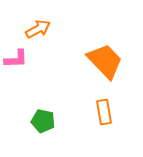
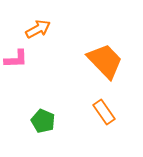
orange rectangle: rotated 25 degrees counterclockwise
green pentagon: rotated 10 degrees clockwise
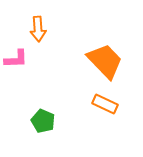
orange arrow: rotated 115 degrees clockwise
orange rectangle: moved 1 px right, 8 px up; rotated 30 degrees counterclockwise
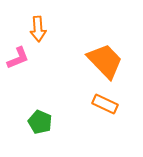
pink L-shape: moved 2 px right, 1 px up; rotated 20 degrees counterclockwise
green pentagon: moved 3 px left, 1 px down
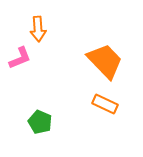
pink L-shape: moved 2 px right
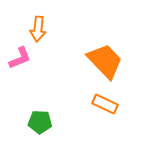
orange arrow: rotated 10 degrees clockwise
green pentagon: rotated 20 degrees counterclockwise
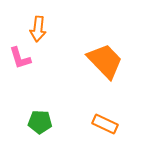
pink L-shape: rotated 95 degrees clockwise
orange rectangle: moved 20 px down
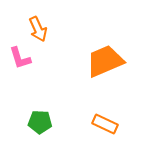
orange arrow: rotated 30 degrees counterclockwise
orange trapezoid: rotated 69 degrees counterclockwise
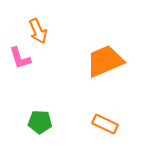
orange arrow: moved 2 px down
